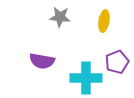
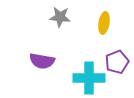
yellow ellipse: moved 2 px down
cyan cross: moved 3 px right
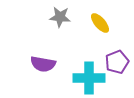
yellow ellipse: moved 4 px left; rotated 50 degrees counterclockwise
purple semicircle: moved 1 px right, 3 px down
